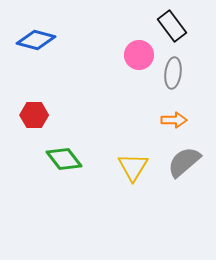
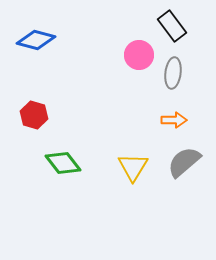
red hexagon: rotated 16 degrees clockwise
green diamond: moved 1 px left, 4 px down
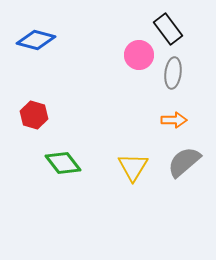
black rectangle: moved 4 px left, 3 px down
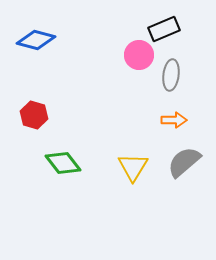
black rectangle: moved 4 px left; rotated 76 degrees counterclockwise
gray ellipse: moved 2 px left, 2 px down
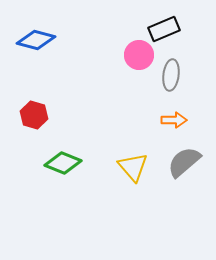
green diamond: rotated 30 degrees counterclockwise
yellow triangle: rotated 12 degrees counterclockwise
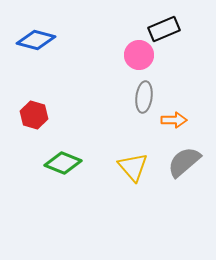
gray ellipse: moved 27 px left, 22 px down
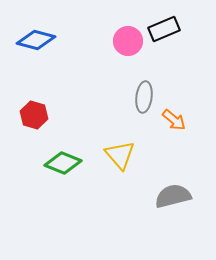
pink circle: moved 11 px left, 14 px up
orange arrow: rotated 40 degrees clockwise
gray semicircle: moved 11 px left, 34 px down; rotated 27 degrees clockwise
yellow triangle: moved 13 px left, 12 px up
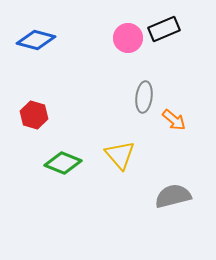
pink circle: moved 3 px up
